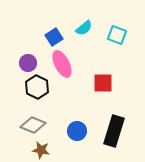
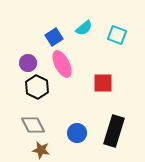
gray diamond: rotated 40 degrees clockwise
blue circle: moved 2 px down
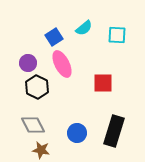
cyan square: rotated 18 degrees counterclockwise
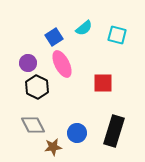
cyan square: rotated 12 degrees clockwise
brown star: moved 12 px right, 3 px up; rotated 18 degrees counterclockwise
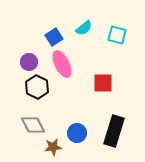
purple circle: moved 1 px right, 1 px up
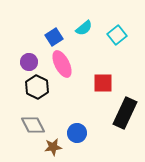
cyan square: rotated 36 degrees clockwise
black rectangle: moved 11 px right, 18 px up; rotated 8 degrees clockwise
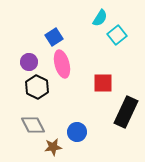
cyan semicircle: moved 16 px right, 10 px up; rotated 18 degrees counterclockwise
pink ellipse: rotated 12 degrees clockwise
black rectangle: moved 1 px right, 1 px up
blue circle: moved 1 px up
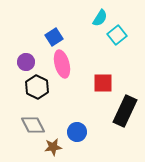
purple circle: moved 3 px left
black rectangle: moved 1 px left, 1 px up
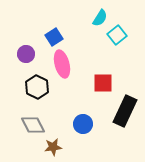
purple circle: moved 8 px up
blue circle: moved 6 px right, 8 px up
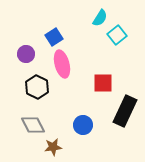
blue circle: moved 1 px down
